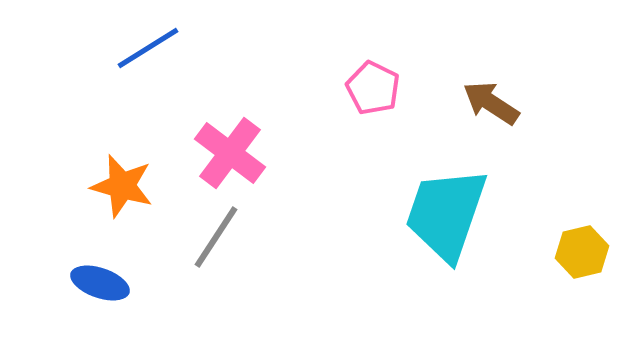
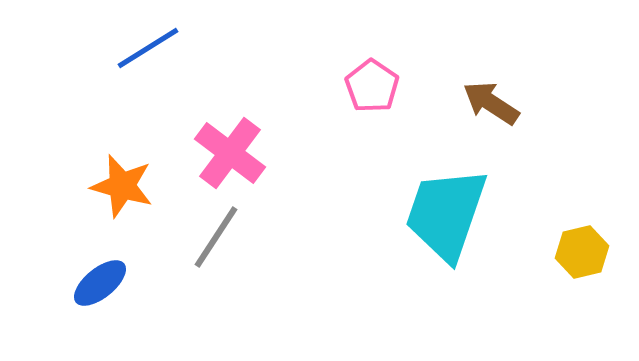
pink pentagon: moved 1 px left, 2 px up; rotated 8 degrees clockwise
blue ellipse: rotated 58 degrees counterclockwise
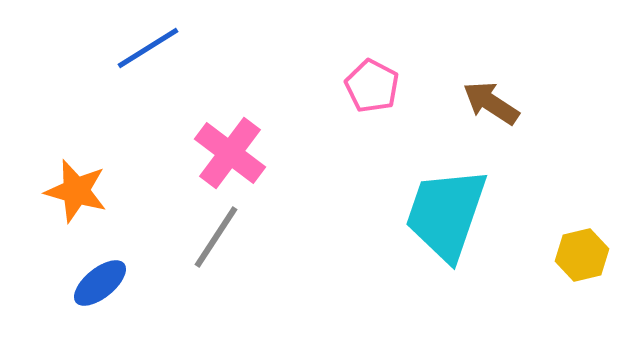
pink pentagon: rotated 6 degrees counterclockwise
orange star: moved 46 px left, 5 px down
yellow hexagon: moved 3 px down
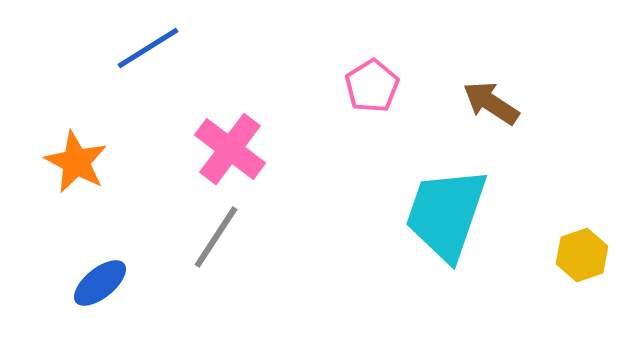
pink pentagon: rotated 12 degrees clockwise
pink cross: moved 4 px up
orange star: moved 29 px up; rotated 12 degrees clockwise
yellow hexagon: rotated 6 degrees counterclockwise
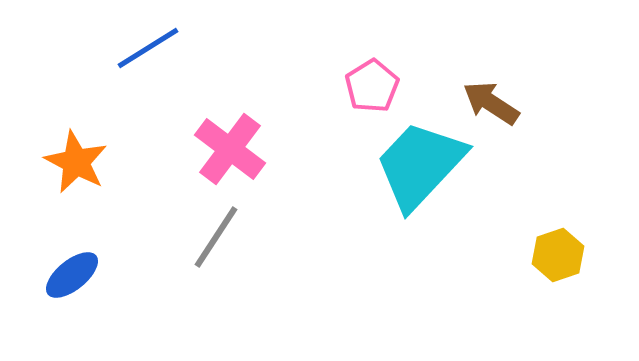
cyan trapezoid: moved 26 px left, 49 px up; rotated 24 degrees clockwise
yellow hexagon: moved 24 px left
blue ellipse: moved 28 px left, 8 px up
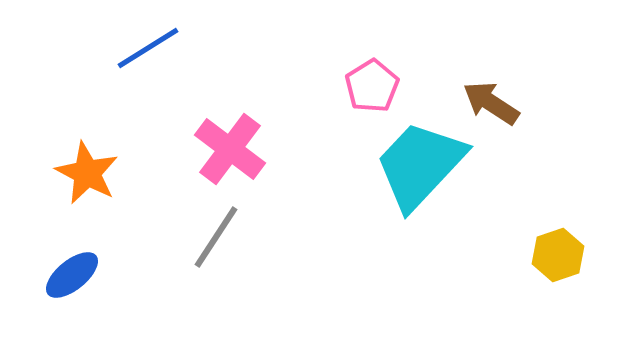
orange star: moved 11 px right, 11 px down
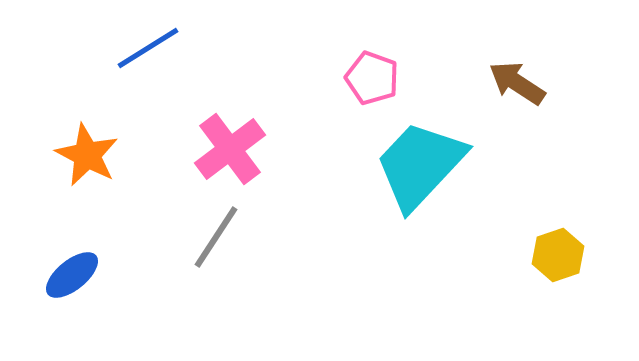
pink pentagon: moved 8 px up; rotated 20 degrees counterclockwise
brown arrow: moved 26 px right, 20 px up
pink cross: rotated 16 degrees clockwise
orange star: moved 18 px up
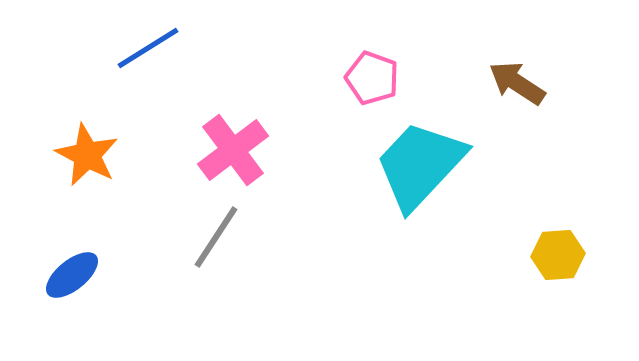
pink cross: moved 3 px right, 1 px down
yellow hexagon: rotated 15 degrees clockwise
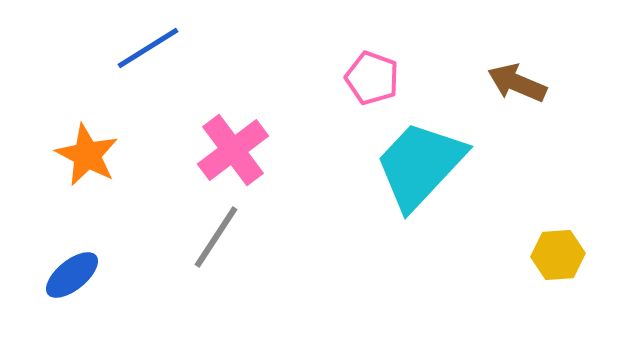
brown arrow: rotated 10 degrees counterclockwise
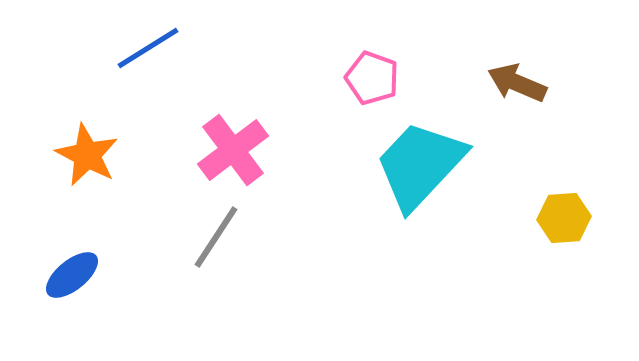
yellow hexagon: moved 6 px right, 37 px up
